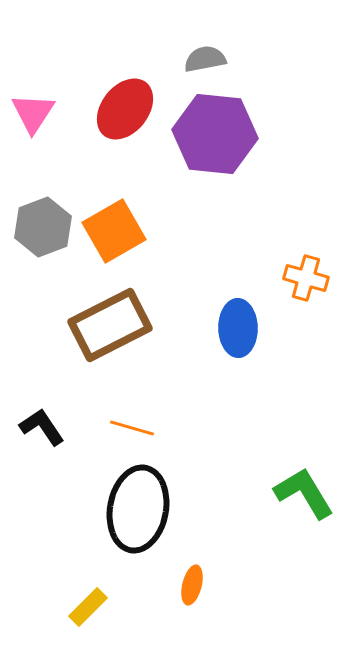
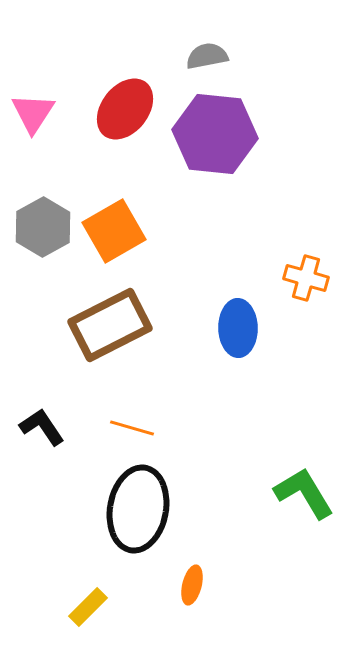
gray semicircle: moved 2 px right, 3 px up
gray hexagon: rotated 8 degrees counterclockwise
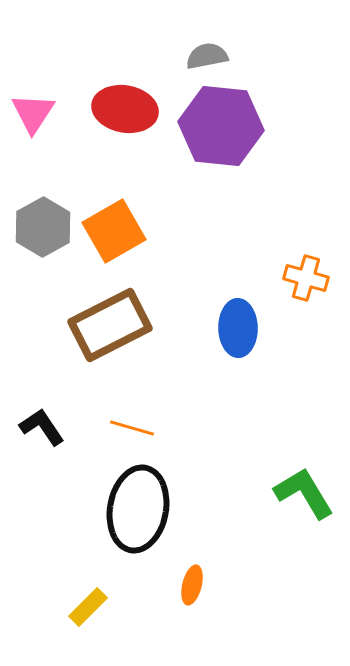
red ellipse: rotated 62 degrees clockwise
purple hexagon: moved 6 px right, 8 px up
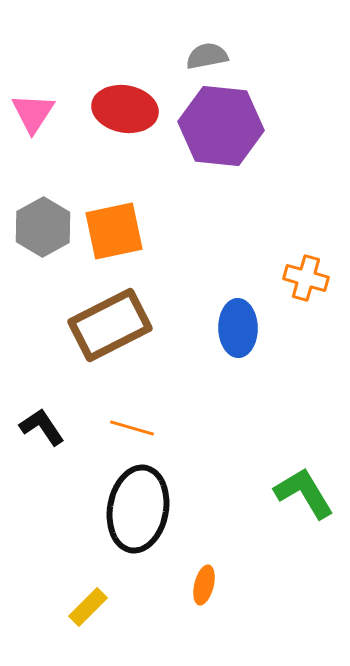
orange square: rotated 18 degrees clockwise
orange ellipse: moved 12 px right
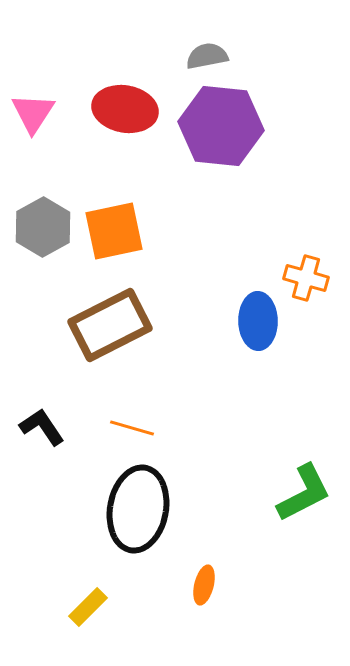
blue ellipse: moved 20 px right, 7 px up
green L-shape: rotated 94 degrees clockwise
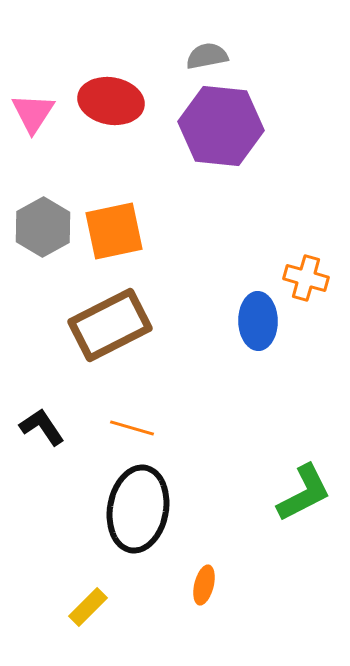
red ellipse: moved 14 px left, 8 px up
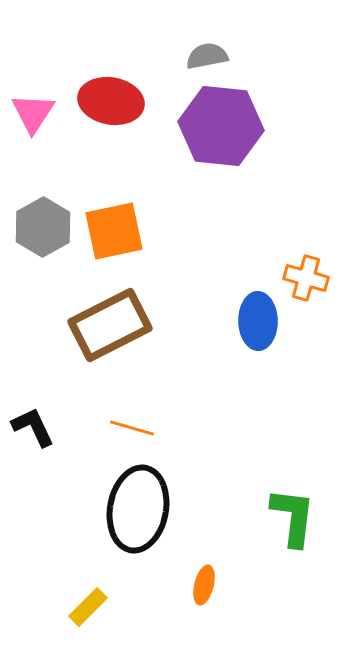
black L-shape: moved 9 px left; rotated 9 degrees clockwise
green L-shape: moved 11 px left, 24 px down; rotated 56 degrees counterclockwise
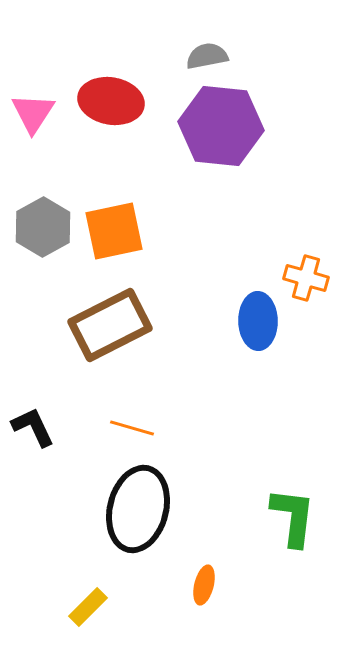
black ellipse: rotated 4 degrees clockwise
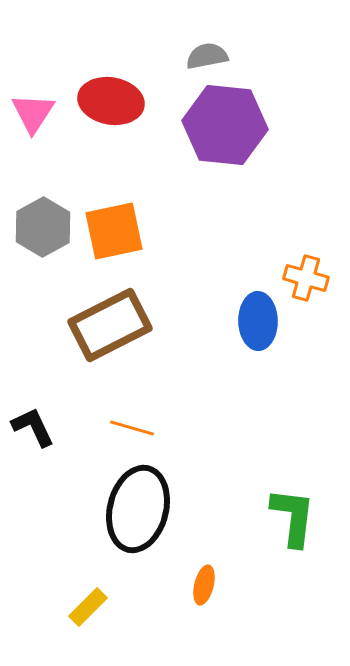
purple hexagon: moved 4 px right, 1 px up
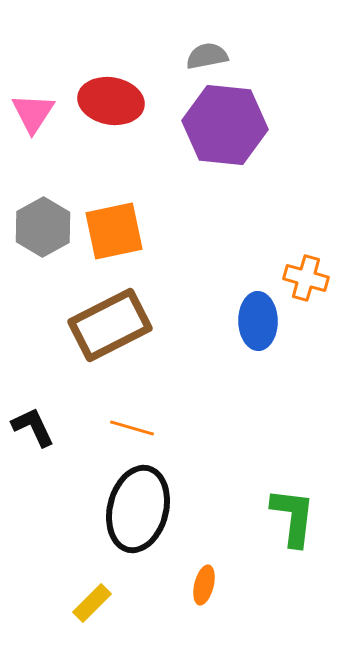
yellow rectangle: moved 4 px right, 4 px up
